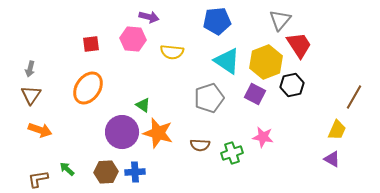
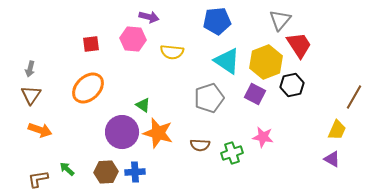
orange ellipse: rotated 12 degrees clockwise
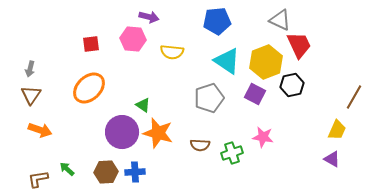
gray triangle: rotated 45 degrees counterclockwise
red trapezoid: rotated 8 degrees clockwise
orange ellipse: moved 1 px right
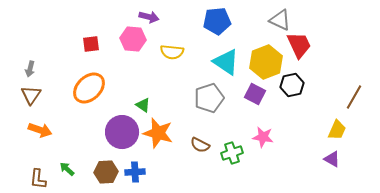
cyan triangle: moved 1 px left, 1 px down
brown semicircle: rotated 24 degrees clockwise
brown L-shape: rotated 75 degrees counterclockwise
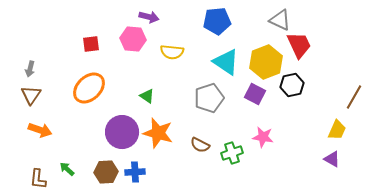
green triangle: moved 4 px right, 9 px up
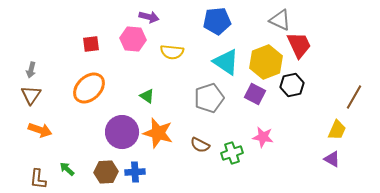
gray arrow: moved 1 px right, 1 px down
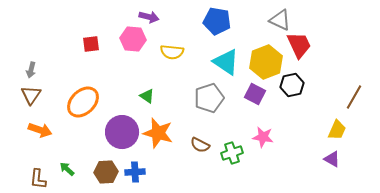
blue pentagon: rotated 16 degrees clockwise
orange ellipse: moved 6 px left, 14 px down
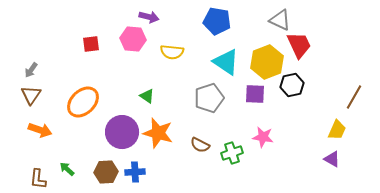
yellow hexagon: moved 1 px right
gray arrow: rotated 21 degrees clockwise
purple square: rotated 25 degrees counterclockwise
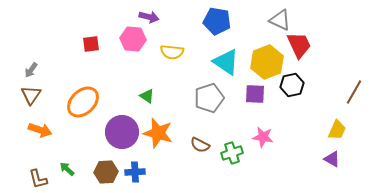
brown line: moved 5 px up
brown L-shape: rotated 20 degrees counterclockwise
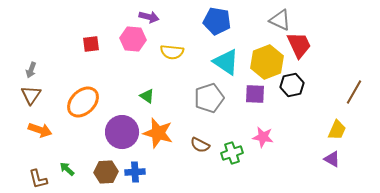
gray arrow: rotated 14 degrees counterclockwise
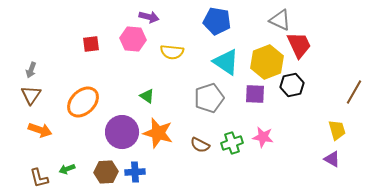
yellow trapezoid: rotated 40 degrees counterclockwise
green cross: moved 10 px up
green arrow: rotated 63 degrees counterclockwise
brown L-shape: moved 1 px right, 1 px up
